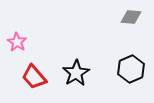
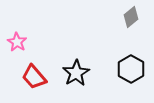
gray diamond: rotated 45 degrees counterclockwise
black hexagon: rotated 8 degrees counterclockwise
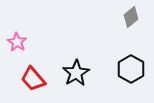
red trapezoid: moved 1 px left, 2 px down
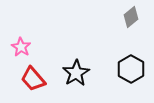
pink star: moved 4 px right, 5 px down
